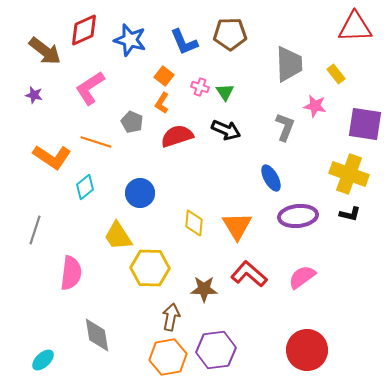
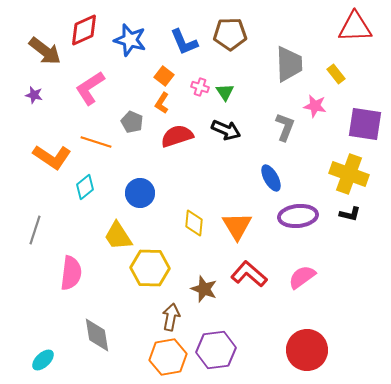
brown star at (204, 289): rotated 20 degrees clockwise
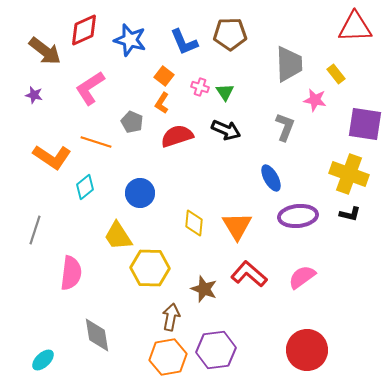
pink star at (315, 106): moved 6 px up
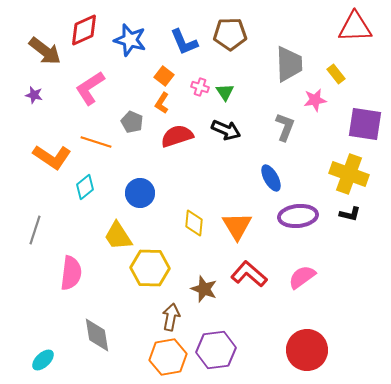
pink star at (315, 100): rotated 20 degrees counterclockwise
